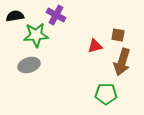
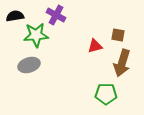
brown arrow: moved 1 px down
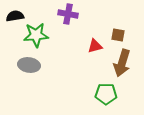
purple cross: moved 12 px right, 1 px up; rotated 18 degrees counterclockwise
gray ellipse: rotated 25 degrees clockwise
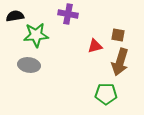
brown arrow: moved 2 px left, 1 px up
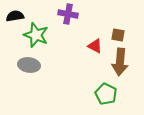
green star: rotated 25 degrees clockwise
red triangle: rotated 42 degrees clockwise
brown arrow: rotated 12 degrees counterclockwise
green pentagon: rotated 25 degrees clockwise
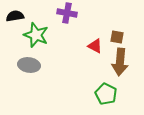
purple cross: moved 1 px left, 1 px up
brown square: moved 1 px left, 2 px down
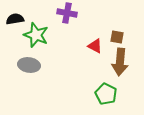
black semicircle: moved 3 px down
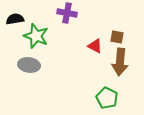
green star: moved 1 px down
green pentagon: moved 1 px right, 4 px down
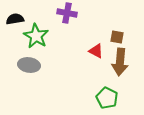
green star: rotated 10 degrees clockwise
red triangle: moved 1 px right, 5 px down
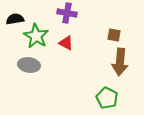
brown square: moved 3 px left, 2 px up
red triangle: moved 30 px left, 8 px up
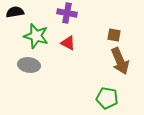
black semicircle: moved 7 px up
green star: rotated 15 degrees counterclockwise
red triangle: moved 2 px right
brown arrow: moved 1 px up; rotated 28 degrees counterclockwise
green pentagon: rotated 15 degrees counterclockwise
